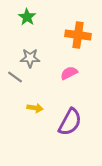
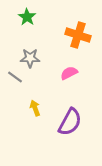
orange cross: rotated 10 degrees clockwise
yellow arrow: rotated 119 degrees counterclockwise
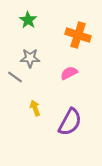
green star: moved 1 px right, 3 px down
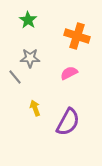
orange cross: moved 1 px left, 1 px down
gray line: rotated 14 degrees clockwise
purple semicircle: moved 2 px left
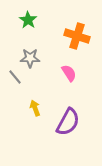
pink semicircle: rotated 84 degrees clockwise
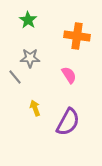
orange cross: rotated 10 degrees counterclockwise
pink semicircle: moved 2 px down
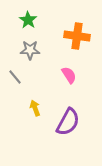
gray star: moved 8 px up
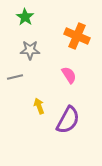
green star: moved 3 px left, 3 px up
orange cross: rotated 15 degrees clockwise
gray line: rotated 63 degrees counterclockwise
yellow arrow: moved 4 px right, 2 px up
purple semicircle: moved 2 px up
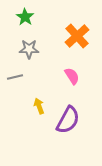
orange cross: rotated 25 degrees clockwise
gray star: moved 1 px left, 1 px up
pink semicircle: moved 3 px right, 1 px down
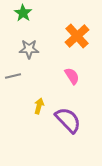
green star: moved 2 px left, 4 px up
gray line: moved 2 px left, 1 px up
yellow arrow: rotated 35 degrees clockwise
purple semicircle: rotated 72 degrees counterclockwise
